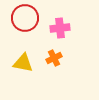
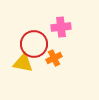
red circle: moved 9 px right, 26 px down
pink cross: moved 1 px right, 1 px up
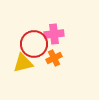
pink cross: moved 7 px left, 7 px down
yellow triangle: rotated 25 degrees counterclockwise
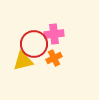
yellow triangle: moved 2 px up
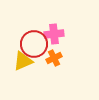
yellow triangle: rotated 10 degrees counterclockwise
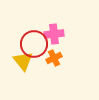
yellow triangle: rotated 45 degrees counterclockwise
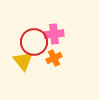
red circle: moved 2 px up
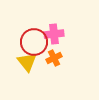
yellow triangle: moved 4 px right, 1 px down
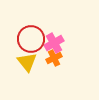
pink cross: moved 9 px down; rotated 24 degrees counterclockwise
red circle: moved 3 px left, 3 px up
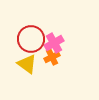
orange cross: moved 2 px left, 1 px up
yellow triangle: moved 2 px down; rotated 15 degrees counterclockwise
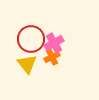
yellow triangle: rotated 15 degrees clockwise
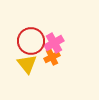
red circle: moved 2 px down
